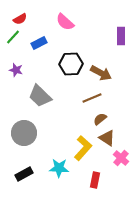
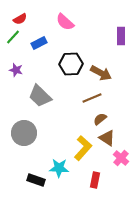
black rectangle: moved 12 px right, 6 px down; rotated 48 degrees clockwise
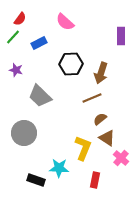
red semicircle: rotated 24 degrees counterclockwise
brown arrow: rotated 80 degrees clockwise
yellow L-shape: rotated 20 degrees counterclockwise
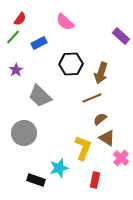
purple rectangle: rotated 48 degrees counterclockwise
purple star: rotated 24 degrees clockwise
cyan star: rotated 18 degrees counterclockwise
